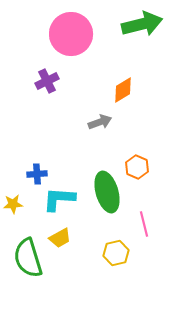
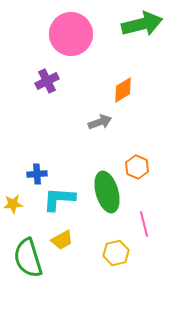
yellow trapezoid: moved 2 px right, 2 px down
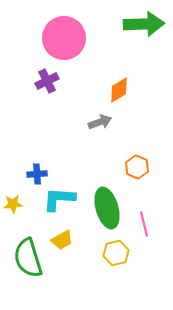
green arrow: moved 2 px right; rotated 12 degrees clockwise
pink circle: moved 7 px left, 4 px down
orange diamond: moved 4 px left
green ellipse: moved 16 px down
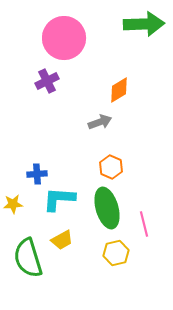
orange hexagon: moved 26 px left
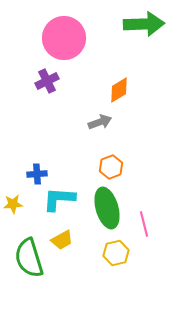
orange hexagon: rotated 15 degrees clockwise
green semicircle: moved 1 px right
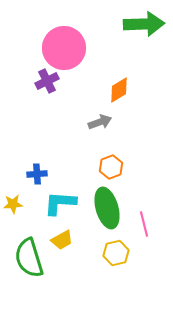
pink circle: moved 10 px down
cyan L-shape: moved 1 px right, 4 px down
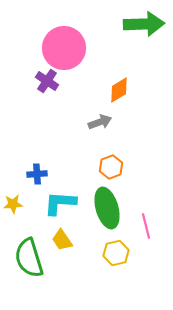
purple cross: rotated 30 degrees counterclockwise
pink line: moved 2 px right, 2 px down
yellow trapezoid: rotated 85 degrees clockwise
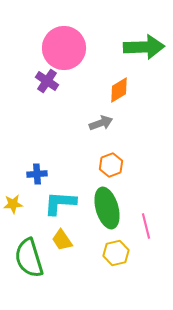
green arrow: moved 23 px down
gray arrow: moved 1 px right, 1 px down
orange hexagon: moved 2 px up
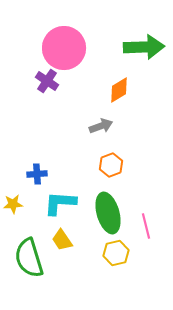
gray arrow: moved 3 px down
green ellipse: moved 1 px right, 5 px down
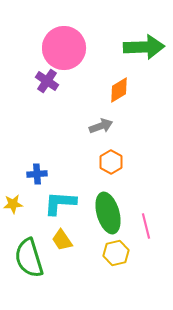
orange hexagon: moved 3 px up; rotated 10 degrees counterclockwise
